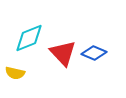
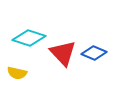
cyan diamond: rotated 40 degrees clockwise
yellow semicircle: moved 2 px right
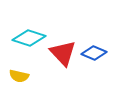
yellow semicircle: moved 2 px right, 3 px down
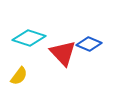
blue diamond: moved 5 px left, 9 px up
yellow semicircle: rotated 66 degrees counterclockwise
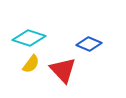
red triangle: moved 17 px down
yellow semicircle: moved 12 px right, 12 px up
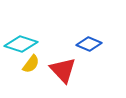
cyan diamond: moved 8 px left, 6 px down
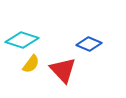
cyan diamond: moved 1 px right, 4 px up
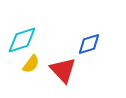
cyan diamond: rotated 36 degrees counterclockwise
blue diamond: rotated 40 degrees counterclockwise
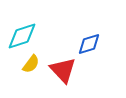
cyan diamond: moved 4 px up
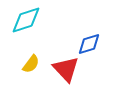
cyan diamond: moved 4 px right, 16 px up
red triangle: moved 3 px right, 1 px up
